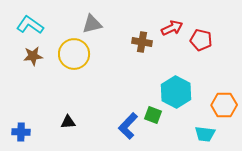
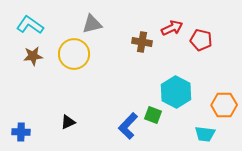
black triangle: rotated 21 degrees counterclockwise
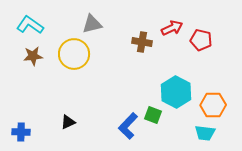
orange hexagon: moved 11 px left
cyan trapezoid: moved 1 px up
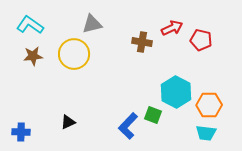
orange hexagon: moved 4 px left
cyan trapezoid: moved 1 px right
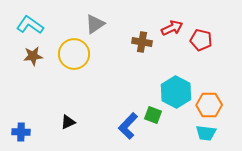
gray triangle: moved 3 px right; rotated 20 degrees counterclockwise
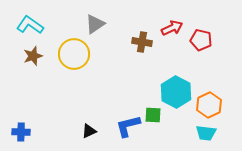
brown star: rotated 12 degrees counterclockwise
orange hexagon: rotated 25 degrees counterclockwise
green square: rotated 18 degrees counterclockwise
black triangle: moved 21 px right, 9 px down
blue L-shape: rotated 32 degrees clockwise
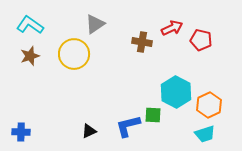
brown star: moved 3 px left
cyan trapezoid: moved 1 px left, 1 px down; rotated 25 degrees counterclockwise
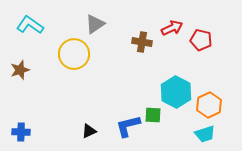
brown star: moved 10 px left, 14 px down
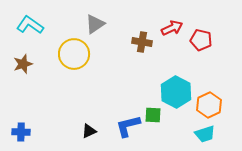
brown star: moved 3 px right, 6 px up
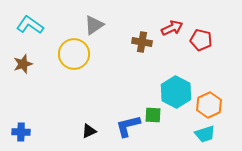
gray triangle: moved 1 px left, 1 px down
